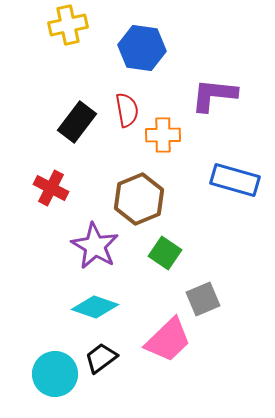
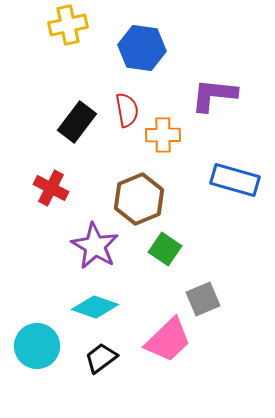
green square: moved 4 px up
cyan circle: moved 18 px left, 28 px up
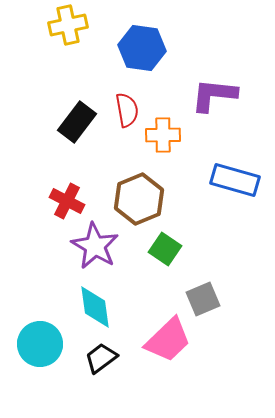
red cross: moved 16 px right, 13 px down
cyan diamond: rotated 63 degrees clockwise
cyan circle: moved 3 px right, 2 px up
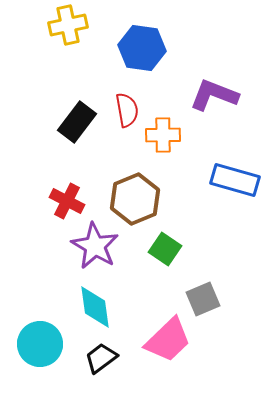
purple L-shape: rotated 15 degrees clockwise
brown hexagon: moved 4 px left
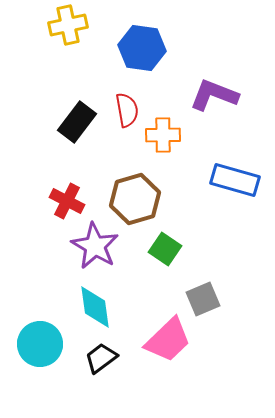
brown hexagon: rotated 6 degrees clockwise
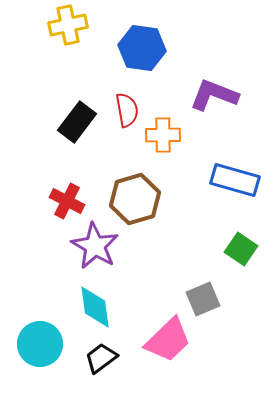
green square: moved 76 px right
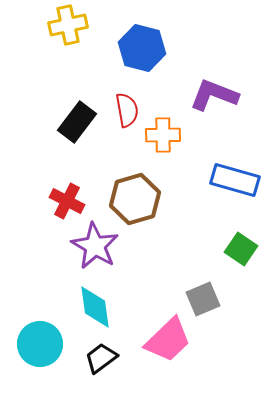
blue hexagon: rotated 6 degrees clockwise
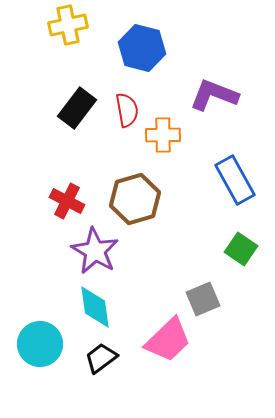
black rectangle: moved 14 px up
blue rectangle: rotated 45 degrees clockwise
purple star: moved 5 px down
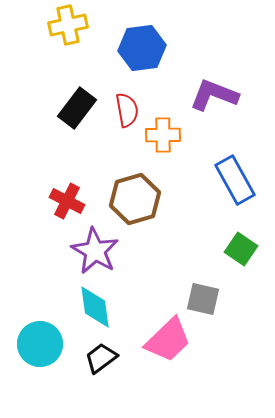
blue hexagon: rotated 21 degrees counterclockwise
gray square: rotated 36 degrees clockwise
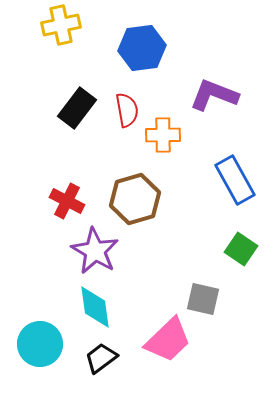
yellow cross: moved 7 px left
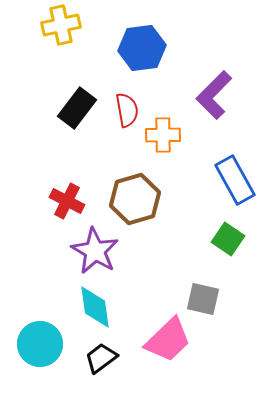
purple L-shape: rotated 66 degrees counterclockwise
green square: moved 13 px left, 10 px up
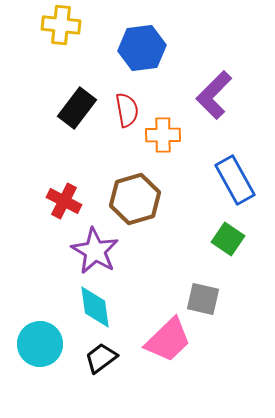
yellow cross: rotated 18 degrees clockwise
red cross: moved 3 px left
